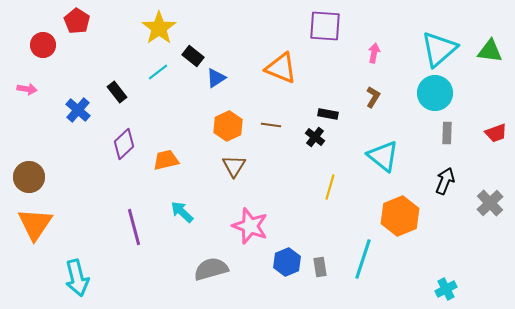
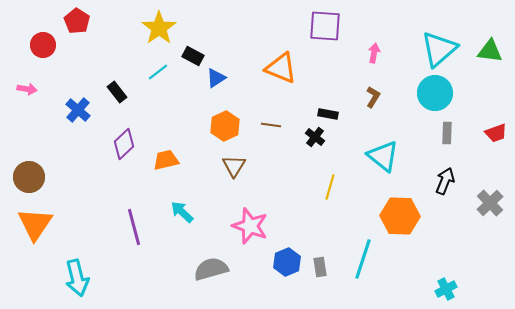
black rectangle at (193, 56): rotated 10 degrees counterclockwise
orange hexagon at (228, 126): moved 3 px left
orange hexagon at (400, 216): rotated 24 degrees clockwise
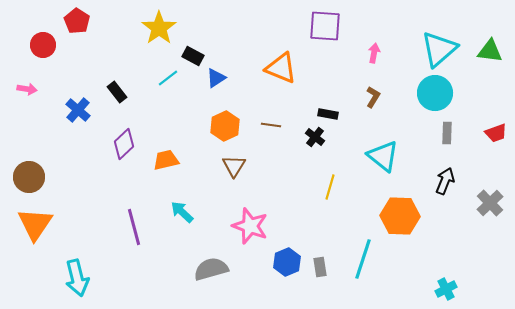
cyan line at (158, 72): moved 10 px right, 6 px down
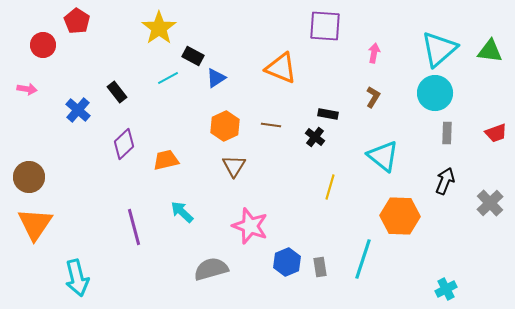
cyan line at (168, 78): rotated 10 degrees clockwise
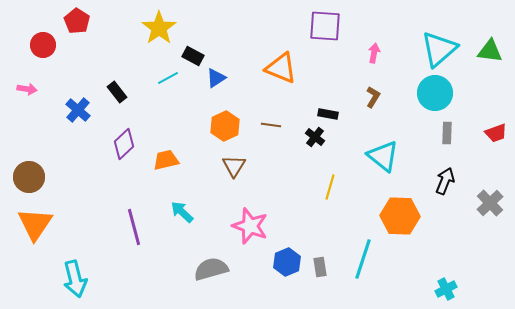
cyan arrow at (77, 278): moved 2 px left, 1 px down
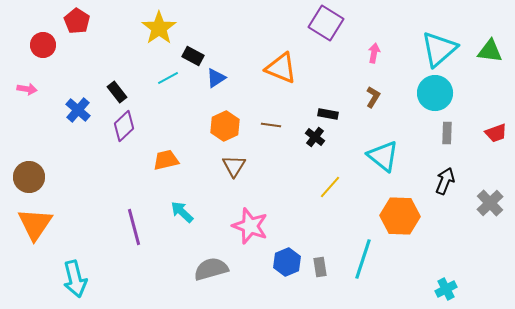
purple square at (325, 26): moved 1 px right, 3 px up; rotated 28 degrees clockwise
purple diamond at (124, 144): moved 18 px up
yellow line at (330, 187): rotated 25 degrees clockwise
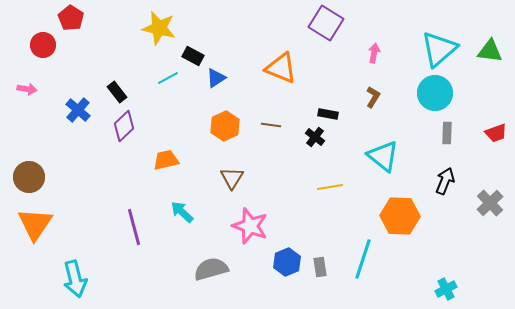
red pentagon at (77, 21): moved 6 px left, 3 px up
yellow star at (159, 28): rotated 24 degrees counterclockwise
brown triangle at (234, 166): moved 2 px left, 12 px down
yellow line at (330, 187): rotated 40 degrees clockwise
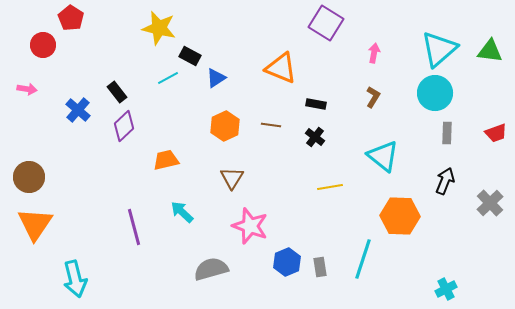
black rectangle at (193, 56): moved 3 px left
black rectangle at (328, 114): moved 12 px left, 10 px up
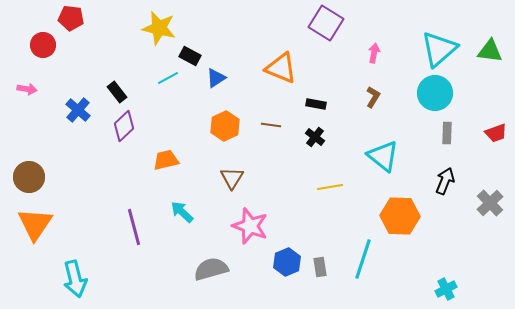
red pentagon at (71, 18): rotated 25 degrees counterclockwise
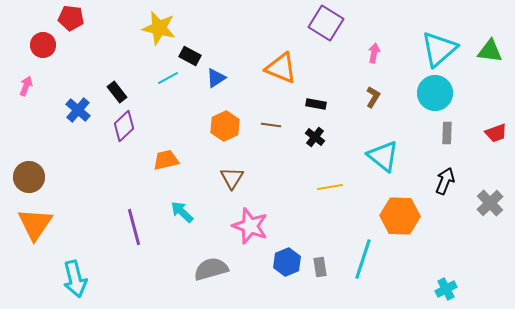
pink arrow at (27, 89): moved 1 px left, 3 px up; rotated 78 degrees counterclockwise
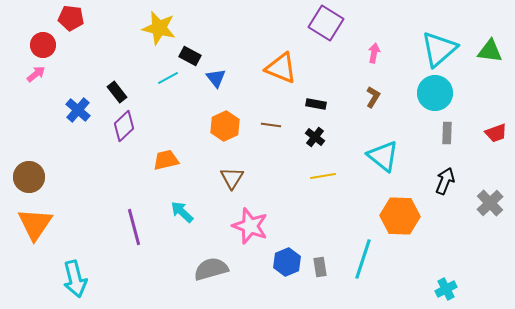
blue triangle at (216, 78): rotated 35 degrees counterclockwise
pink arrow at (26, 86): moved 10 px right, 12 px up; rotated 30 degrees clockwise
yellow line at (330, 187): moved 7 px left, 11 px up
